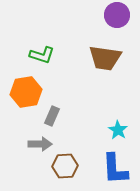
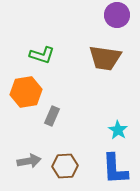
gray arrow: moved 11 px left, 17 px down; rotated 10 degrees counterclockwise
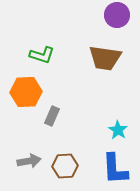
orange hexagon: rotated 8 degrees clockwise
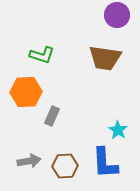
blue L-shape: moved 10 px left, 6 px up
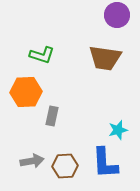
gray rectangle: rotated 12 degrees counterclockwise
cyan star: rotated 24 degrees clockwise
gray arrow: moved 3 px right
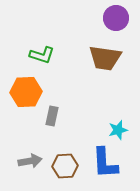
purple circle: moved 1 px left, 3 px down
gray arrow: moved 2 px left
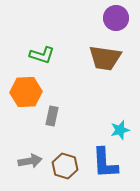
cyan star: moved 2 px right
brown hexagon: rotated 20 degrees clockwise
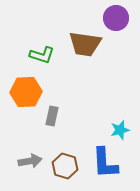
brown trapezoid: moved 20 px left, 14 px up
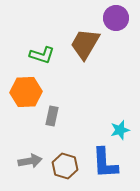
brown trapezoid: rotated 112 degrees clockwise
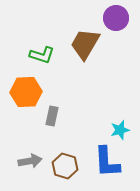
blue L-shape: moved 2 px right, 1 px up
